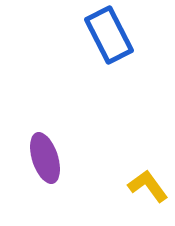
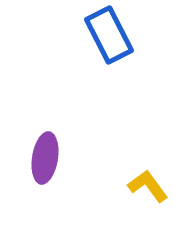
purple ellipse: rotated 27 degrees clockwise
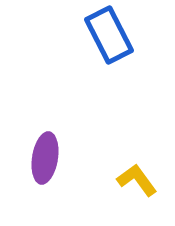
yellow L-shape: moved 11 px left, 6 px up
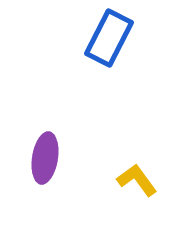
blue rectangle: moved 3 px down; rotated 54 degrees clockwise
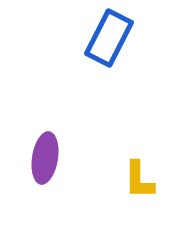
yellow L-shape: moved 2 px right; rotated 144 degrees counterclockwise
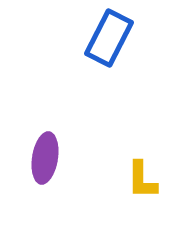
yellow L-shape: moved 3 px right
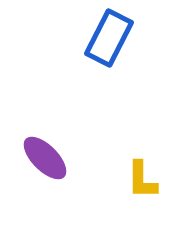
purple ellipse: rotated 54 degrees counterclockwise
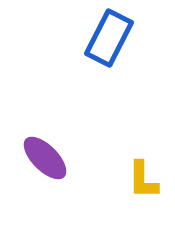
yellow L-shape: moved 1 px right
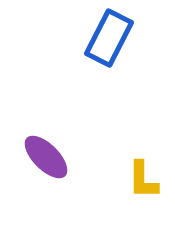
purple ellipse: moved 1 px right, 1 px up
